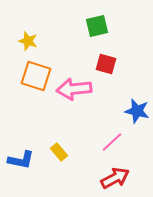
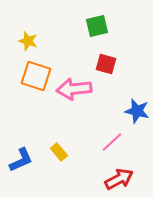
blue L-shape: rotated 36 degrees counterclockwise
red arrow: moved 4 px right, 1 px down
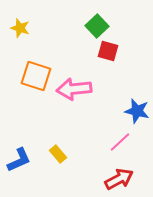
green square: rotated 30 degrees counterclockwise
yellow star: moved 8 px left, 13 px up
red square: moved 2 px right, 13 px up
pink line: moved 8 px right
yellow rectangle: moved 1 px left, 2 px down
blue L-shape: moved 2 px left
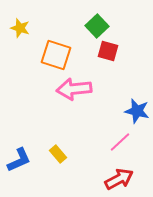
orange square: moved 20 px right, 21 px up
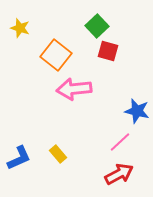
orange square: rotated 20 degrees clockwise
blue L-shape: moved 2 px up
red arrow: moved 5 px up
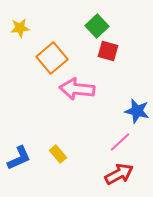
yellow star: rotated 24 degrees counterclockwise
orange square: moved 4 px left, 3 px down; rotated 12 degrees clockwise
pink arrow: moved 3 px right; rotated 12 degrees clockwise
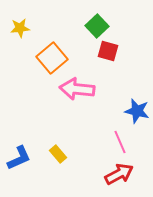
pink line: rotated 70 degrees counterclockwise
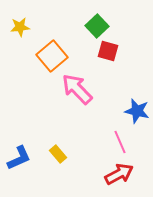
yellow star: moved 1 px up
orange square: moved 2 px up
pink arrow: rotated 40 degrees clockwise
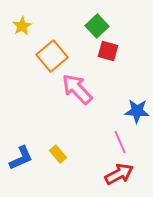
yellow star: moved 2 px right, 1 px up; rotated 24 degrees counterclockwise
blue star: rotated 10 degrees counterclockwise
blue L-shape: moved 2 px right
